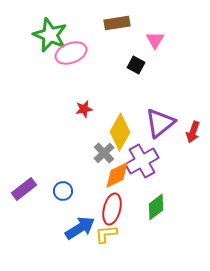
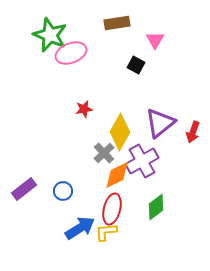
yellow L-shape: moved 2 px up
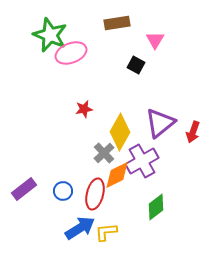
red ellipse: moved 17 px left, 15 px up
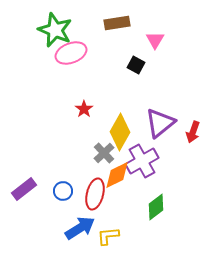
green star: moved 5 px right, 5 px up
red star: rotated 24 degrees counterclockwise
yellow L-shape: moved 2 px right, 4 px down
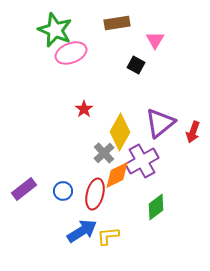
blue arrow: moved 2 px right, 3 px down
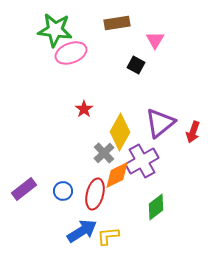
green star: rotated 16 degrees counterclockwise
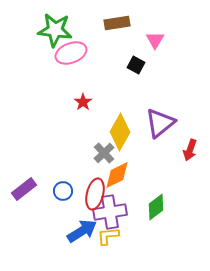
red star: moved 1 px left, 7 px up
red arrow: moved 3 px left, 18 px down
purple cross: moved 32 px left, 51 px down; rotated 20 degrees clockwise
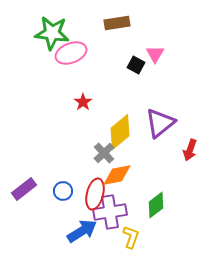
green star: moved 3 px left, 3 px down
pink triangle: moved 14 px down
yellow diamond: rotated 21 degrees clockwise
orange diamond: rotated 16 degrees clockwise
green diamond: moved 2 px up
yellow L-shape: moved 23 px right, 1 px down; rotated 115 degrees clockwise
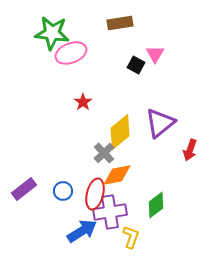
brown rectangle: moved 3 px right
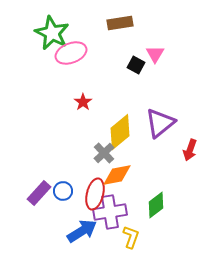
green star: rotated 20 degrees clockwise
purple rectangle: moved 15 px right, 4 px down; rotated 10 degrees counterclockwise
